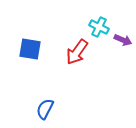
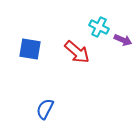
red arrow: rotated 84 degrees counterclockwise
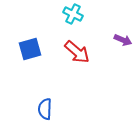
cyan cross: moved 26 px left, 13 px up
blue square: rotated 25 degrees counterclockwise
blue semicircle: rotated 25 degrees counterclockwise
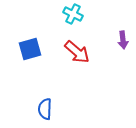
purple arrow: rotated 60 degrees clockwise
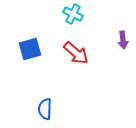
red arrow: moved 1 px left, 1 px down
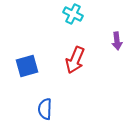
purple arrow: moved 6 px left, 1 px down
blue square: moved 3 px left, 17 px down
red arrow: moved 1 px left, 7 px down; rotated 72 degrees clockwise
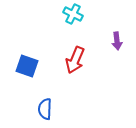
blue square: rotated 35 degrees clockwise
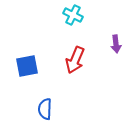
cyan cross: moved 1 px down
purple arrow: moved 1 px left, 3 px down
blue square: rotated 30 degrees counterclockwise
